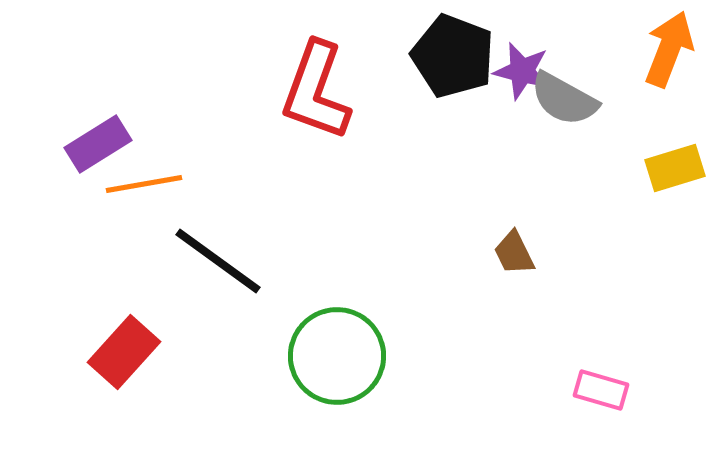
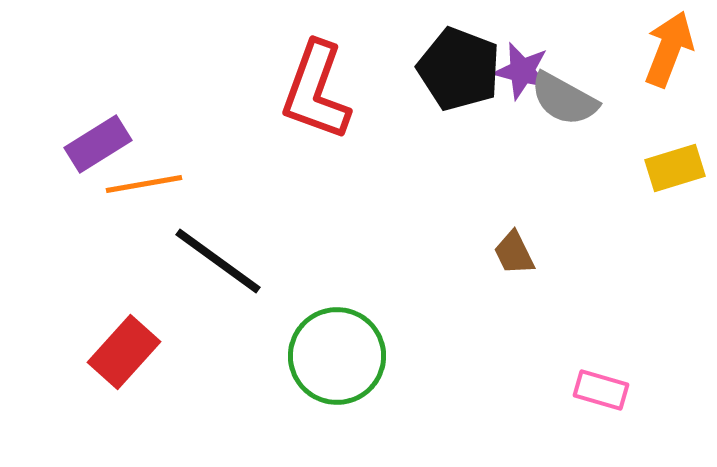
black pentagon: moved 6 px right, 13 px down
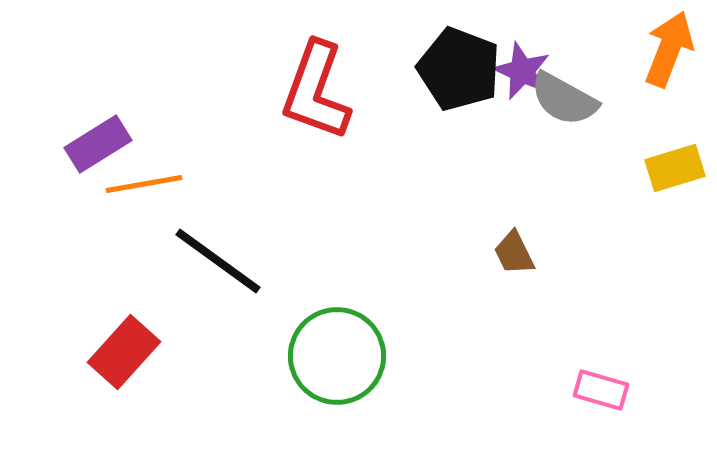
purple star: rotated 10 degrees clockwise
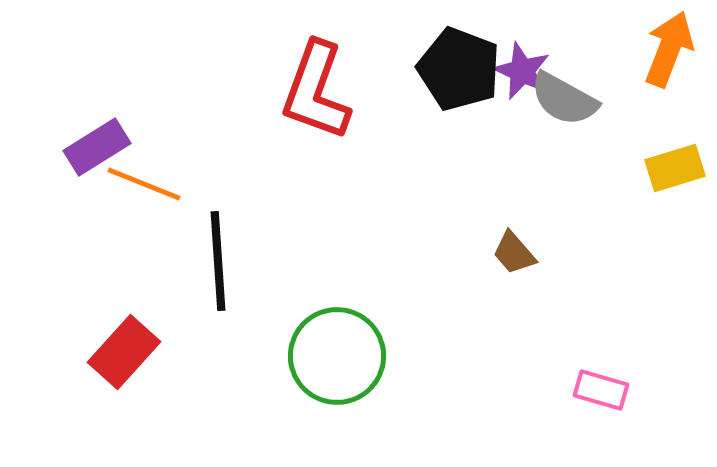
purple rectangle: moved 1 px left, 3 px down
orange line: rotated 32 degrees clockwise
brown trapezoid: rotated 15 degrees counterclockwise
black line: rotated 50 degrees clockwise
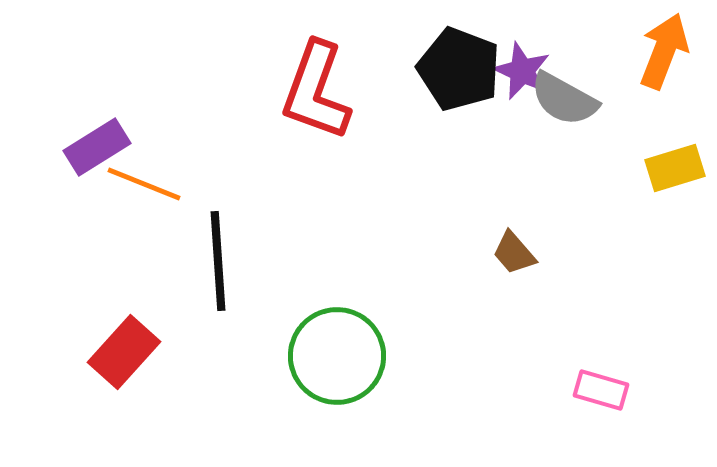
orange arrow: moved 5 px left, 2 px down
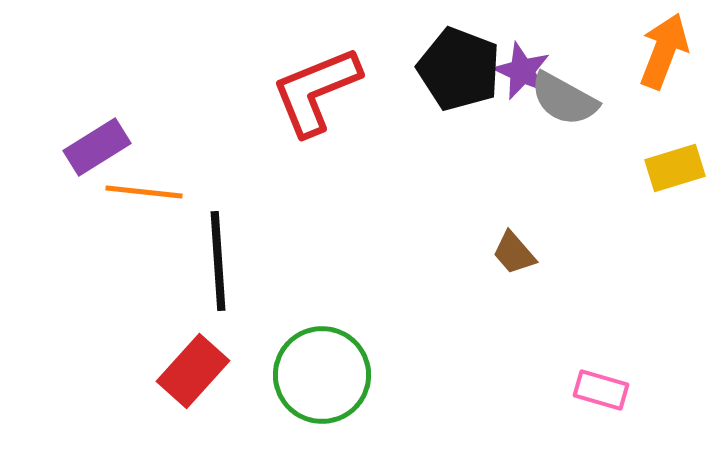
red L-shape: rotated 48 degrees clockwise
orange line: moved 8 px down; rotated 16 degrees counterclockwise
red rectangle: moved 69 px right, 19 px down
green circle: moved 15 px left, 19 px down
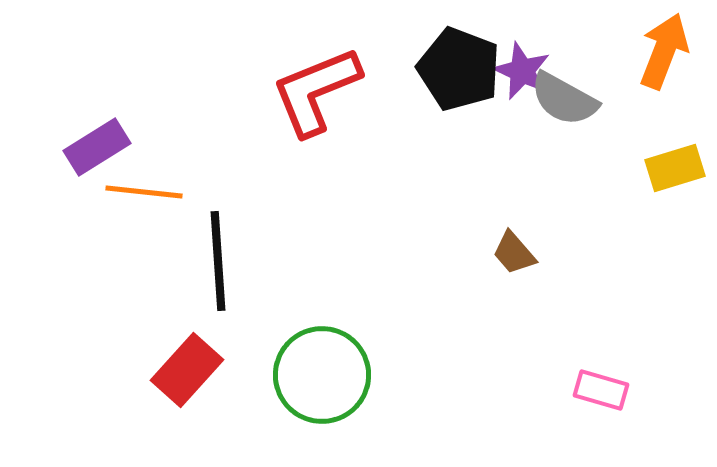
red rectangle: moved 6 px left, 1 px up
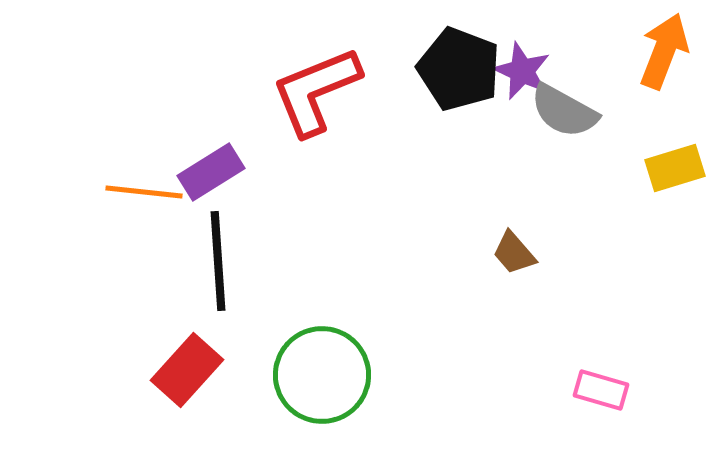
gray semicircle: moved 12 px down
purple rectangle: moved 114 px right, 25 px down
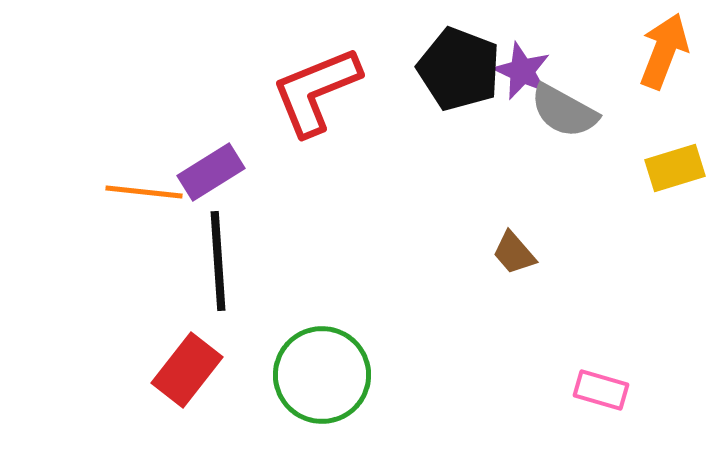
red rectangle: rotated 4 degrees counterclockwise
